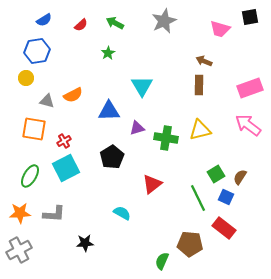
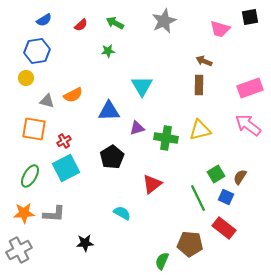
green star: moved 2 px up; rotated 24 degrees clockwise
orange star: moved 4 px right
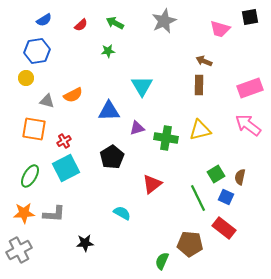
brown semicircle: rotated 21 degrees counterclockwise
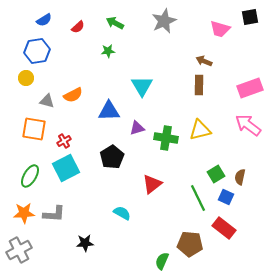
red semicircle: moved 3 px left, 2 px down
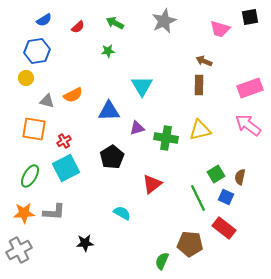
gray L-shape: moved 2 px up
